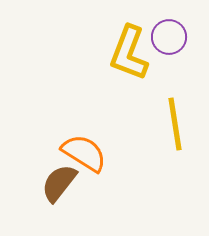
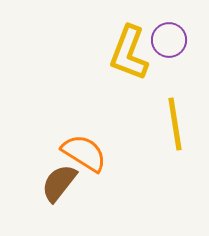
purple circle: moved 3 px down
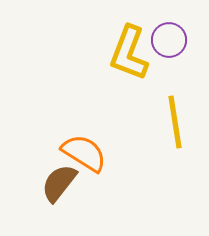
yellow line: moved 2 px up
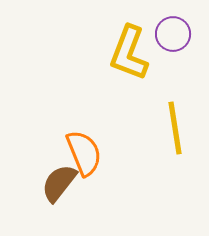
purple circle: moved 4 px right, 6 px up
yellow line: moved 6 px down
orange semicircle: rotated 36 degrees clockwise
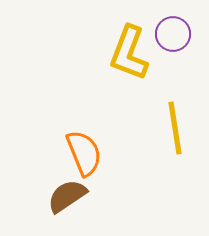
brown semicircle: moved 8 px right, 13 px down; rotated 18 degrees clockwise
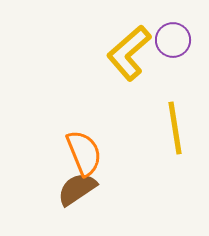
purple circle: moved 6 px down
yellow L-shape: rotated 28 degrees clockwise
brown semicircle: moved 10 px right, 7 px up
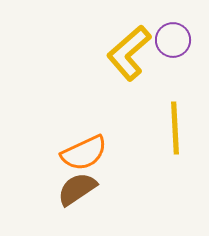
yellow line: rotated 6 degrees clockwise
orange semicircle: rotated 87 degrees clockwise
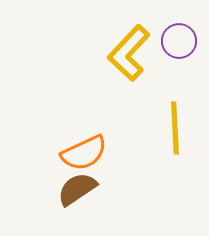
purple circle: moved 6 px right, 1 px down
yellow L-shape: rotated 6 degrees counterclockwise
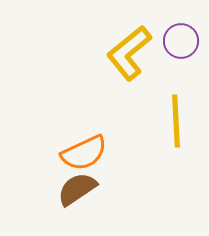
purple circle: moved 2 px right
yellow L-shape: rotated 8 degrees clockwise
yellow line: moved 1 px right, 7 px up
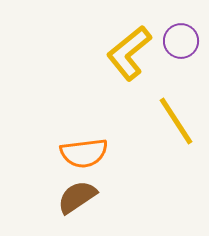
yellow line: rotated 30 degrees counterclockwise
orange semicircle: rotated 18 degrees clockwise
brown semicircle: moved 8 px down
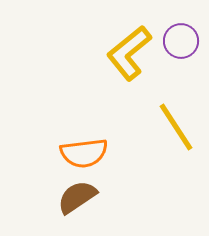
yellow line: moved 6 px down
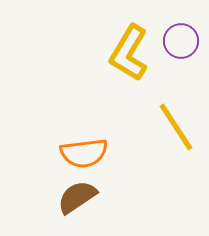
yellow L-shape: rotated 20 degrees counterclockwise
